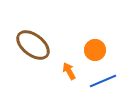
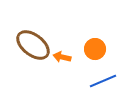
orange circle: moved 1 px up
orange arrow: moved 7 px left, 14 px up; rotated 48 degrees counterclockwise
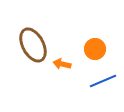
brown ellipse: rotated 24 degrees clockwise
orange arrow: moved 7 px down
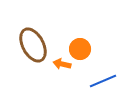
orange circle: moved 15 px left
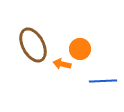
blue line: rotated 20 degrees clockwise
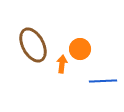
orange arrow: rotated 84 degrees clockwise
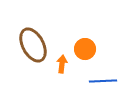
orange circle: moved 5 px right
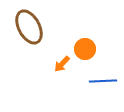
brown ellipse: moved 4 px left, 18 px up
orange arrow: rotated 144 degrees counterclockwise
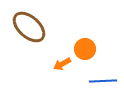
brown ellipse: rotated 20 degrees counterclockwise
orange arrow: rotated 18 degrees clockwise
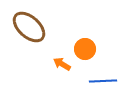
orange arrow: rotated 60 degrees clockwise
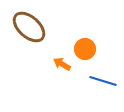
blue line: rotated 20 degrees clockwise
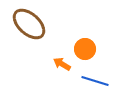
brown ellipse: moved 3 px up
blue line: moved 8 px left
